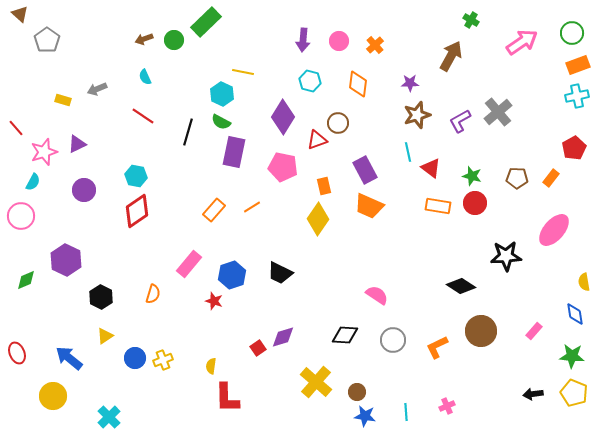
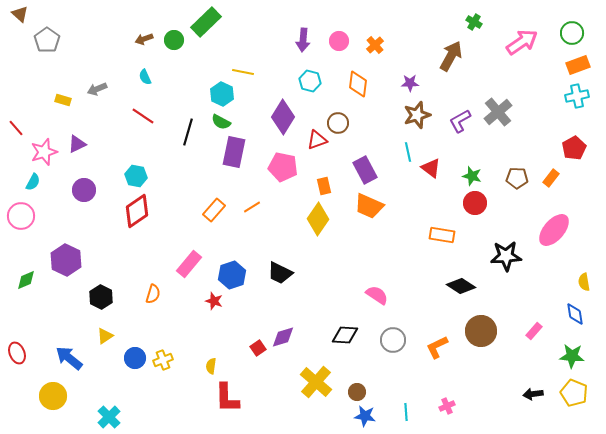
green cross at (471, 20): moved 3 px right, 2 px down
orange rectangle at (438, 206): moved 4 px right, 29 px down
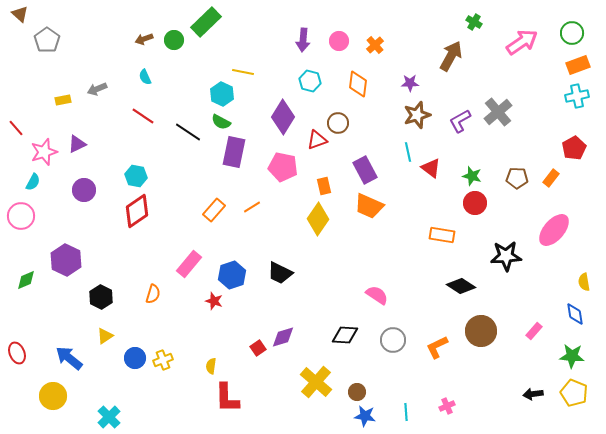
yellow rectangle at (63, 100): rotated 28 degrees counterclockwise
black line at (188, 132): rotated 72 degrees counterclockwise
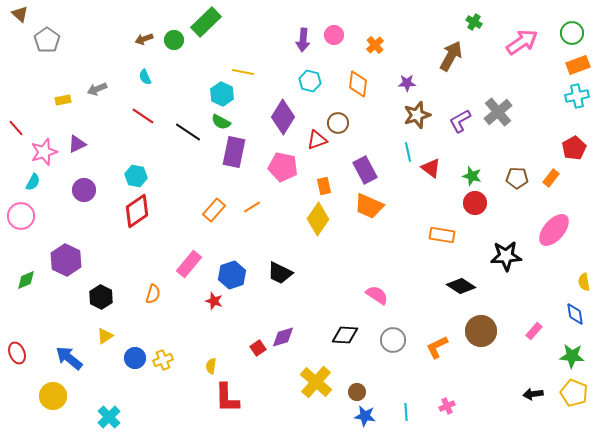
pink circle at (339, 41): moved 5 px left, 6 px up
purple star at (410, 83): moved 3 px left
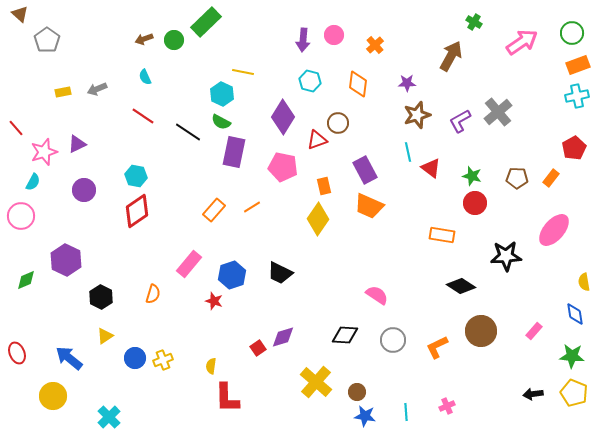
yellow rectangle at (63, 100): moved 8 px up
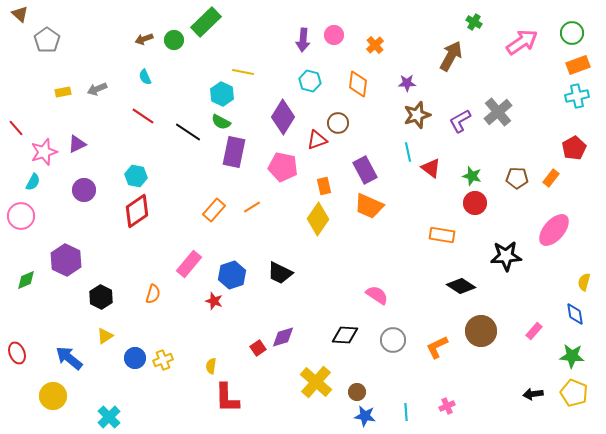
yellow semicircle at (584, 282): rotated 24 degrees clockwise
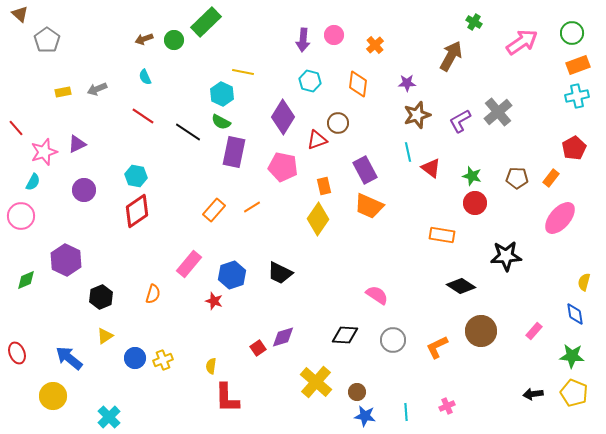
pink ellipse at (554, 230): moved 6 px right, 12 px up
black hexagon at (101, 297): rotated 10 degrees clockwise
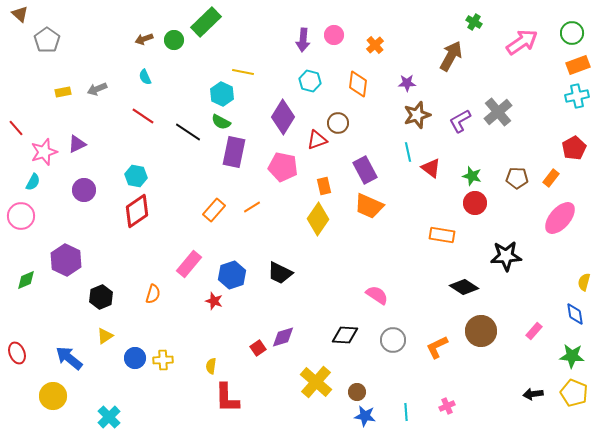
black diamond at (461, 286): moved 3 px right, 1 px down
yellow cross at (163, 360): rotated 18 degrees clockwise
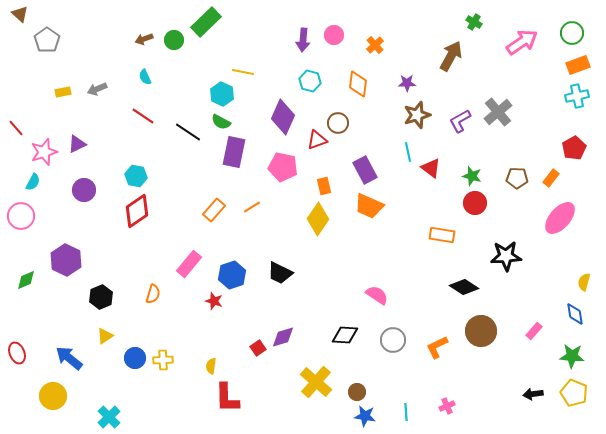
purple diamond at (283, 117): rotated 8 degrees counterclockwise
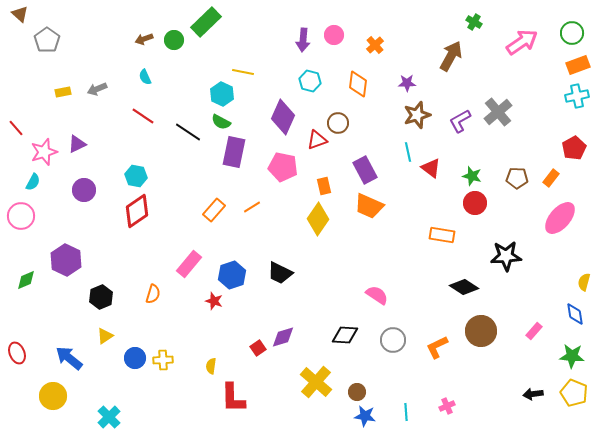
red L-shape at (227, 398): moved 6 px right
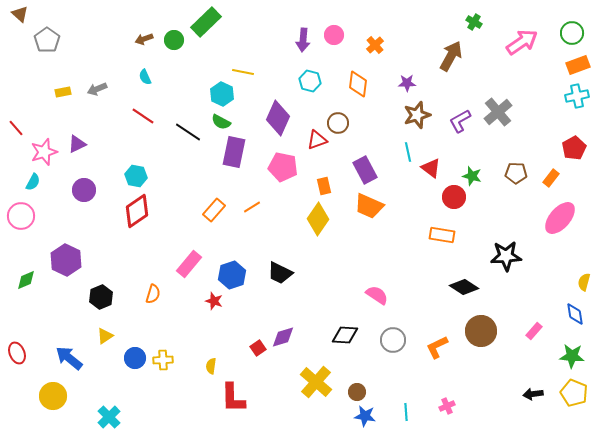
purple diamond at (283, 117): moved 5 px left, 1 px down
brown pentagon at (517, 178): moved 1 px left, 5 px up
red circle at (475, 203): moved 21 px left, 6 px up
